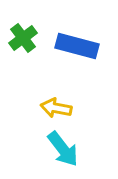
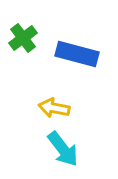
blue rectangle: moved 8 px down
yellow arrow: moved 2 px left
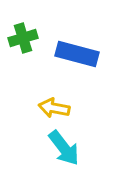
green cross: rotated 20 degrees clockwise
cyan arrow: moved 1 px right, 1 px up
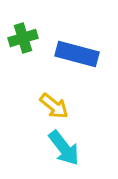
yellow arrow: moved 2 px up; rotated 152 degrees counterclockwise
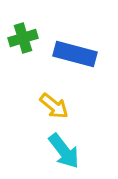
blue rectangle: moved 2 px left
cyan arrow: moved 3 px down
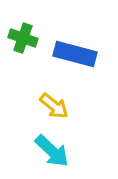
green cross: rotated 36 degrees clockwise
cyan arrow: moved 12 px left; rotated 9 degrees counterclockwise
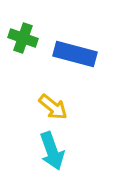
yellow arrow: moved 1 px left, 1 px down
cyan arrow: rotated 27 degrees clockwise
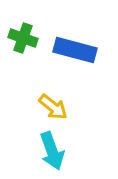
blue rectangle: moved 4 px up
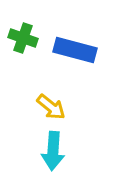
yellow arrow: moved 2 px left
cyan arrow: moved 1 px right; rotated 24 degrees clockwise
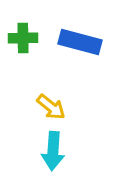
green cross: rotated 20 degrees counterclockwise
blue rectangle: moved 5 px right, 8 px up
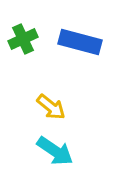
green cross: moved 1 px down; rotated 24 degrees counterclockwise
cyan arrow: moved 2 px right; rotated 60 degrees counterclockwise
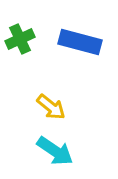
green cross: moved 3 px left
